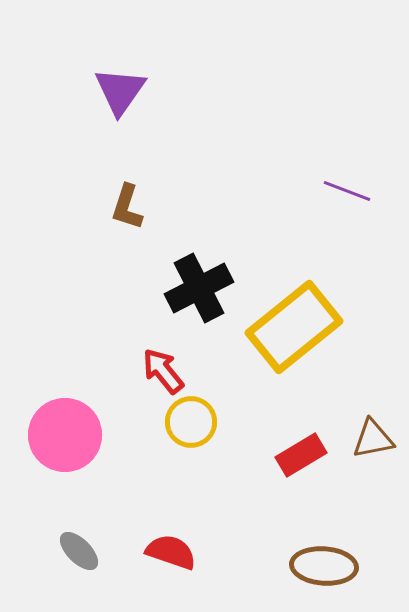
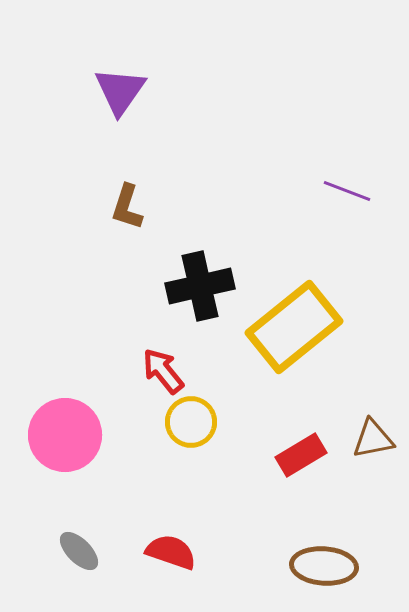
black cross: moved 1 px right, 2 px up; rotated 14 degrees clockwise
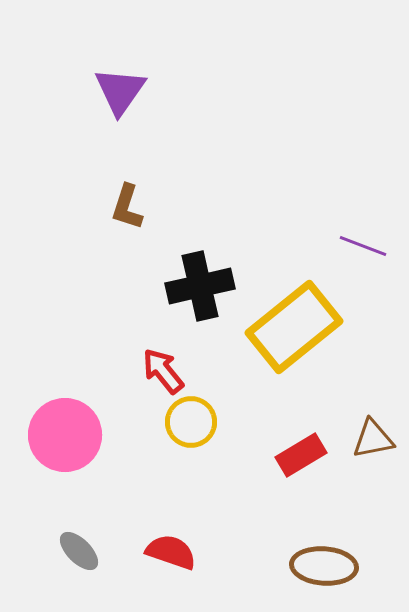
purple line: moved 16 px right, 55 px down
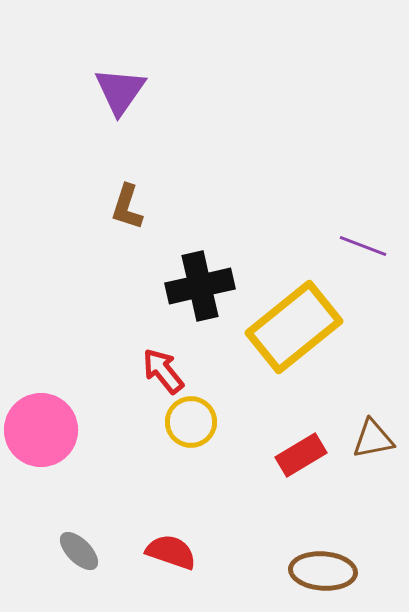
pink circle: moved 24 px left, 5 px up
brown ellipse: moved 1 px left, 5 px down
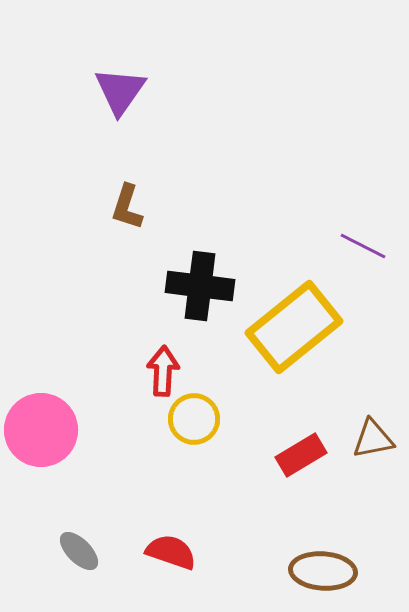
purple line: rotated 6 degrees clockwise
black cross: rotated 20 degrees clockwise
red arrow: rotated 42 degrees clockwise
yellow circle: moved 3 px right, 3 px up
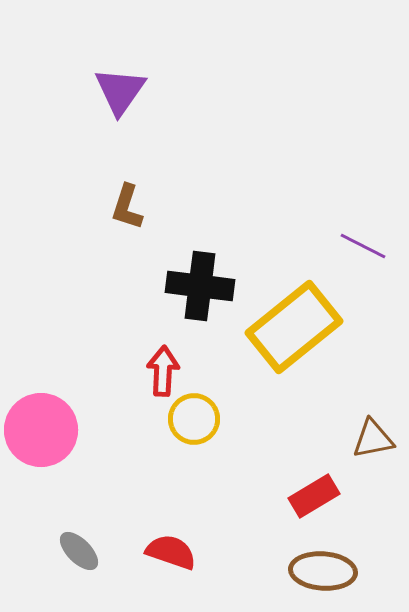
red rectangle: moved 13 px right, 41 px down
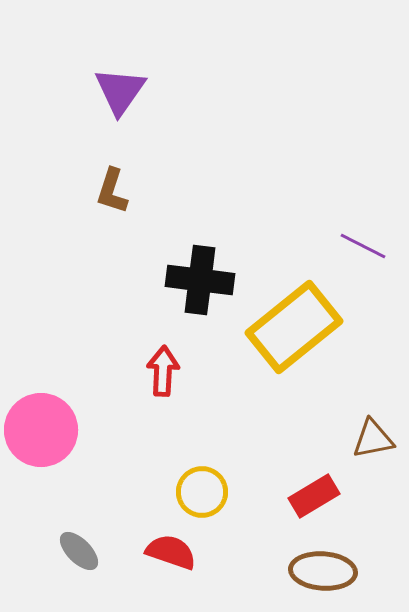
brown L-shape: moved 15 px left, 16 px up
black cross: moved 6 px up
yellow circle: moved 8 px right, 73 px down
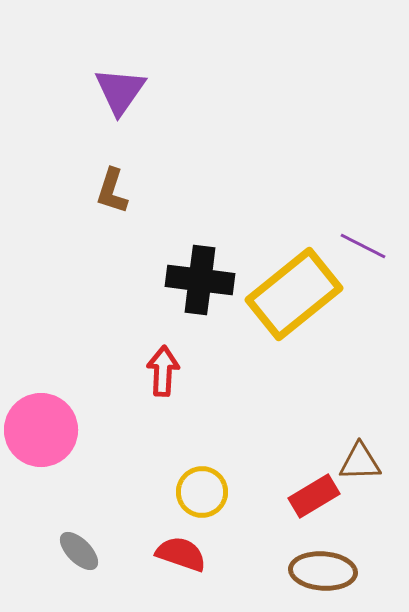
yellow rectangle: moved 33 px up
brown triangle: moved 13 px left, 23 px down; rotated 9 degrees clockwise
red semicircle: moved 10 px right, 2 px down
